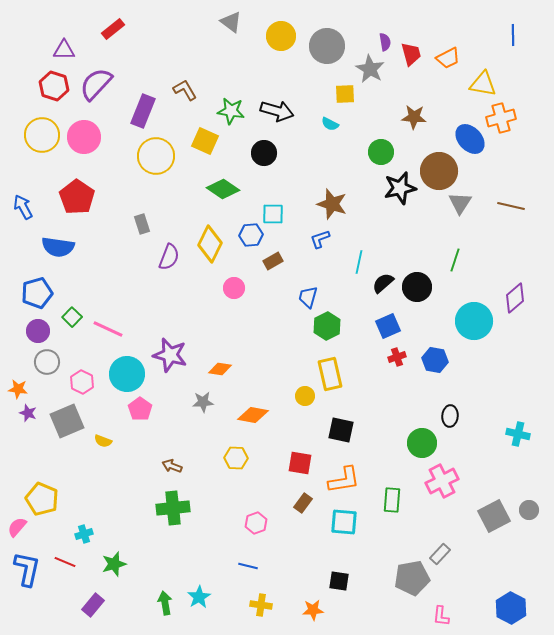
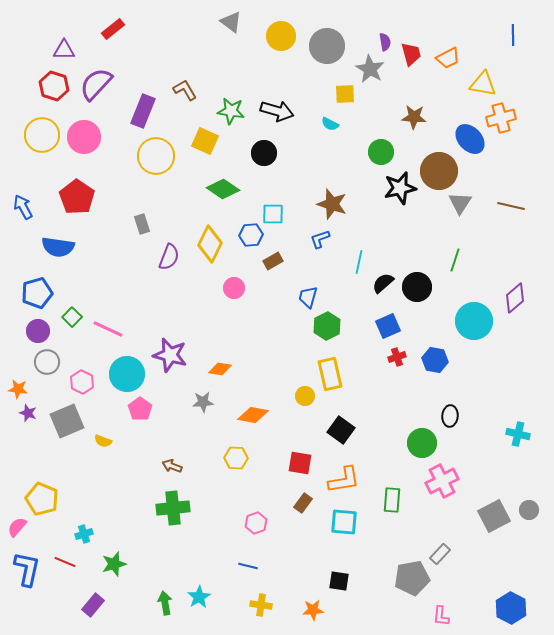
black square at (341, 430): rotated 24 degrees clockwise
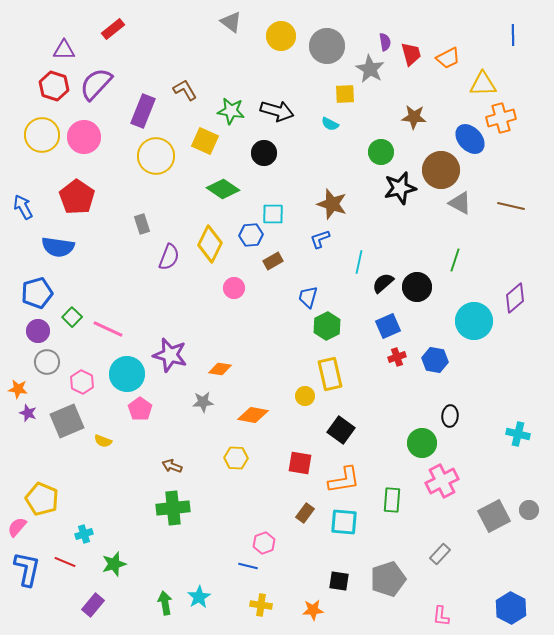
yellow triangle at (483, 84): rotated 12 degrees counterclockwise
brown circle at (439, 171): moved 2 px right, 1 px up
gray triangle at (460, 203): rotated 35 degrees counterclockwise
brown rectangle at (303, 503): moved 2 px right, 10 px down
pink hexagon at (256, 523): moved 8 px right, 20 px down
gray pentagon at (412, 578): moved 24 px left, 1 px down; rotated 8 degrees counterclockwise
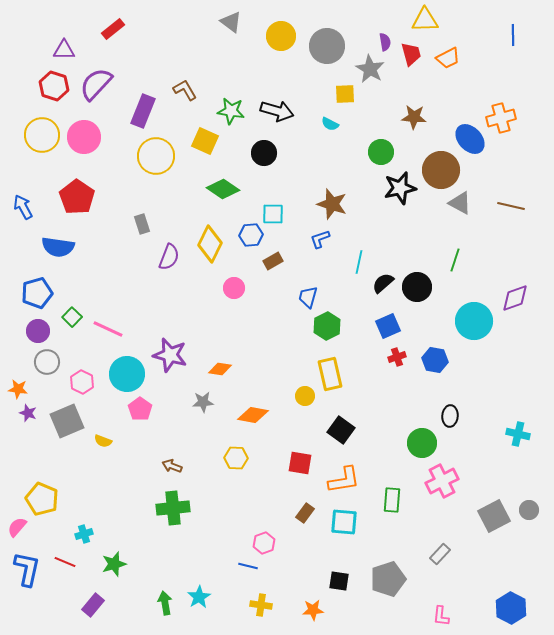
yellow triangle at (483, 84): moved 58 px left, 64 px up
purple diamond at (515, 298): rotated 20 degrees clockwise
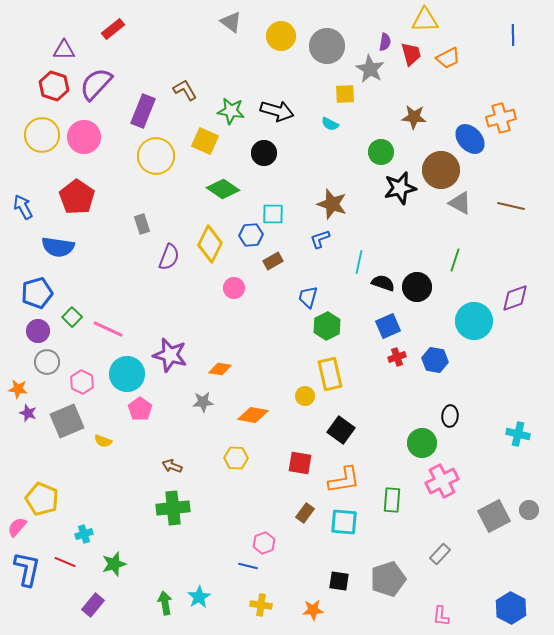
purple semicircle at (385, 42): rotated 18 degrees clockwise
black semicircle at (383, 283): rotated 60 degrees clockwise
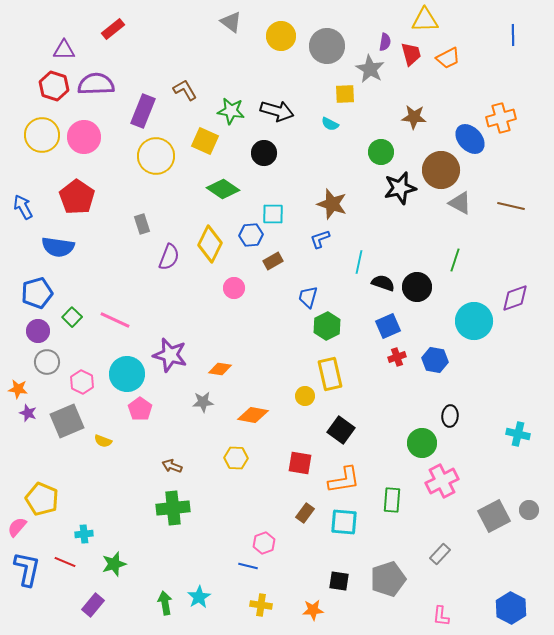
purple semicircle at (96, 84): rotated 45 degrees clockwise
pink line at (108, 329): moved 7 px right, 9 px up
cyan cross at (84, 534): rotated 12 degrees clockwise
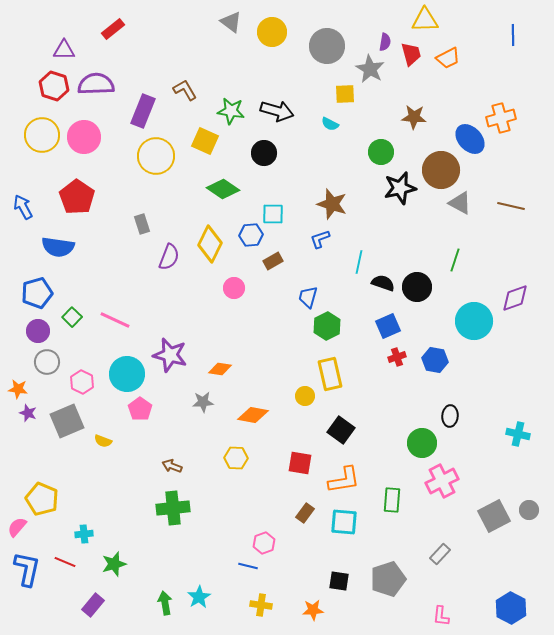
yellow circle at (281, 36): moved 9 px left, 4 px up
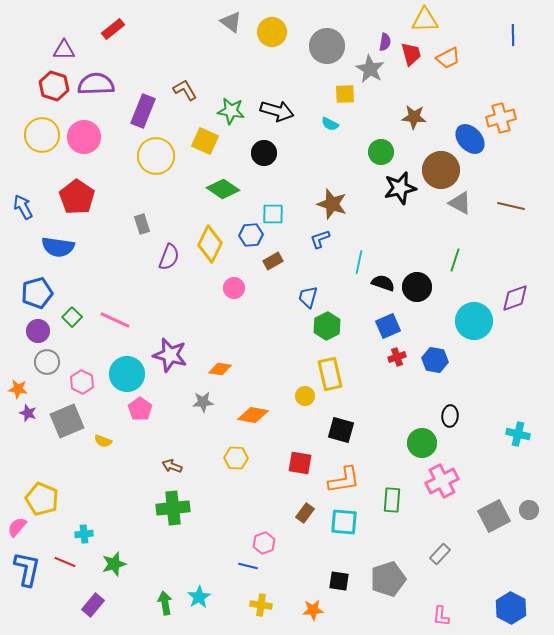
black square at (341, 430): rotated 20 degrees counterclockwise
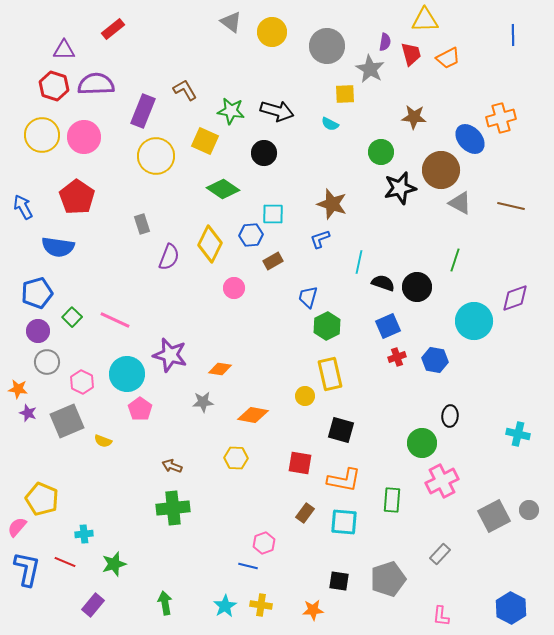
orange L-shape at (344, 480): rotated 20 degrees clockwise
cyan star at (199, 597): moved 26 px right, 9 px down
